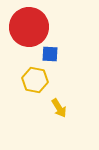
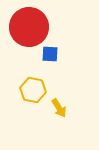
yellow hexagon: moved 2 px left, 10 px down
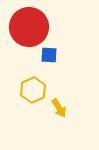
blue square: moved 1 px left, 1 px down
yellow hexagon: rotated 25 degrees clockwise
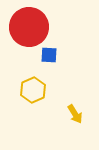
yellow arrow: moved 16 px right, 6 px down
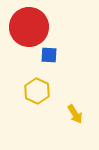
yellow hexagon: moved 4 px right, 1 px down; rotated 10 degrees counterclockwise
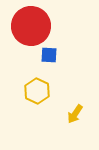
red circle: moved 2 px right, 1 px up
yellow arrow: rotated 66 degrees clockwise
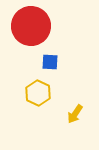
blue square: moved 1 px right, 7 px down
yellow hexagon: moved 1 px right, 2 px down
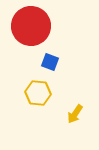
blue square: rotated 18 degrees clockwise
yellow hexagon: rotated 20 degrees counterclockwise
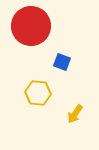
blue square: moved 12 px right
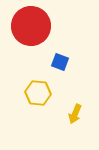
blue square: moved 2 px left
yellow arrow: rotated 12 degrees counterclockwise
